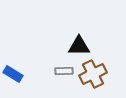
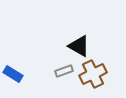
black triangle: rotated 30 degrees clockwise
gray rectangle: rotated 18 degrees counterclockwise
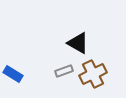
black triangle: moved 1 px left, 3 px up
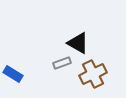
gray rectangle: moved 2 px left, 8 px up
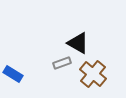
brown cross: rotated 24 degrees counterclockwise
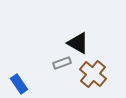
blue rectangle: moved 6 px right, 10 px down; rotated 24 degrees clockwise
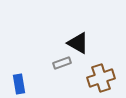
brown cross: moved 8 px right, 4 px down; rotated 32 degrees clockwise
blue rectangle: rotated 24 degrees clockwise
